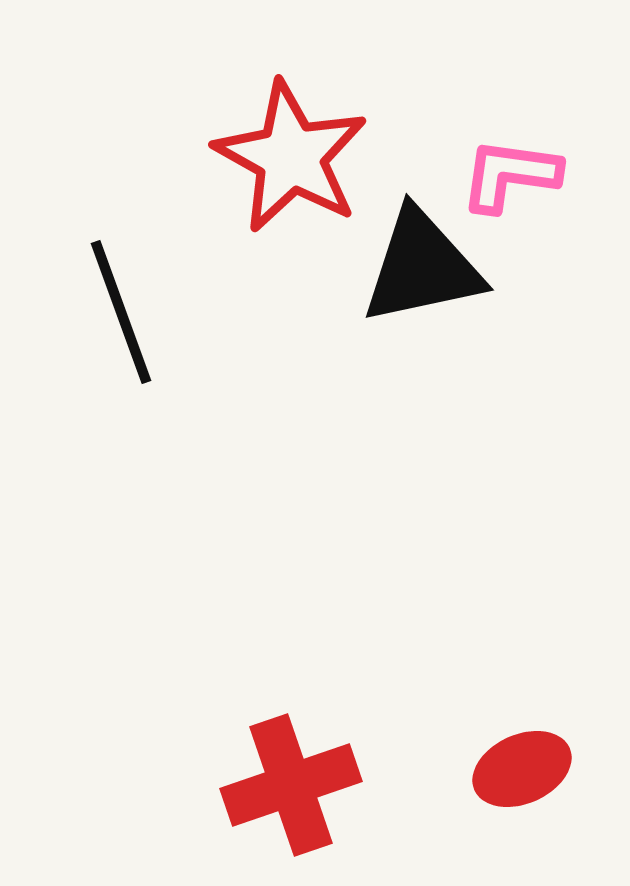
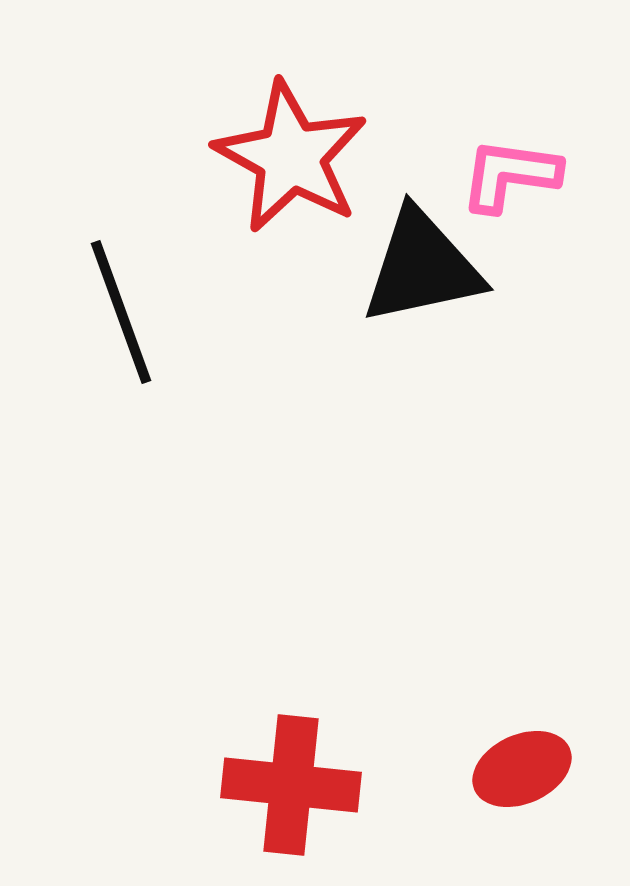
red cross: rotated 25 degrees clockwise
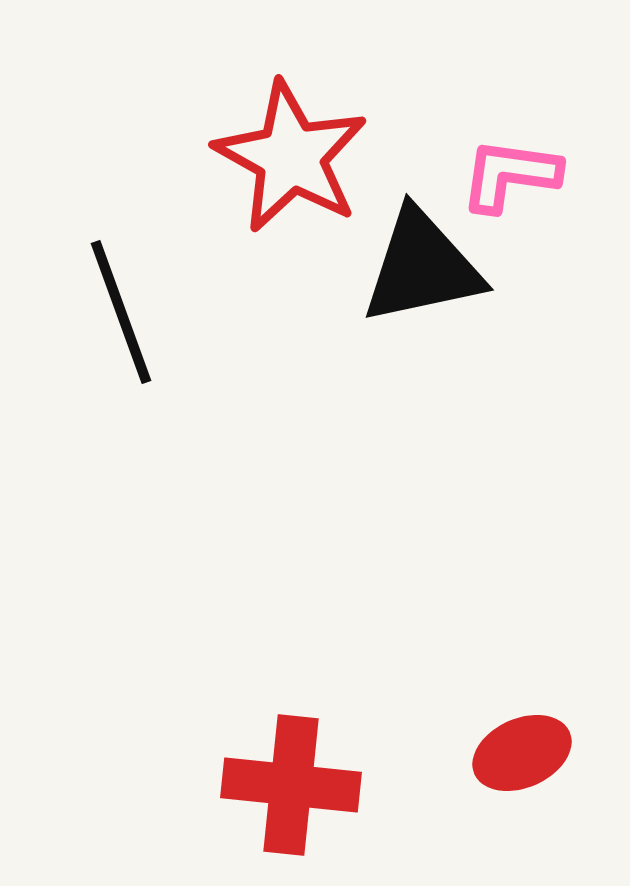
red ellipse: moved 16 px up
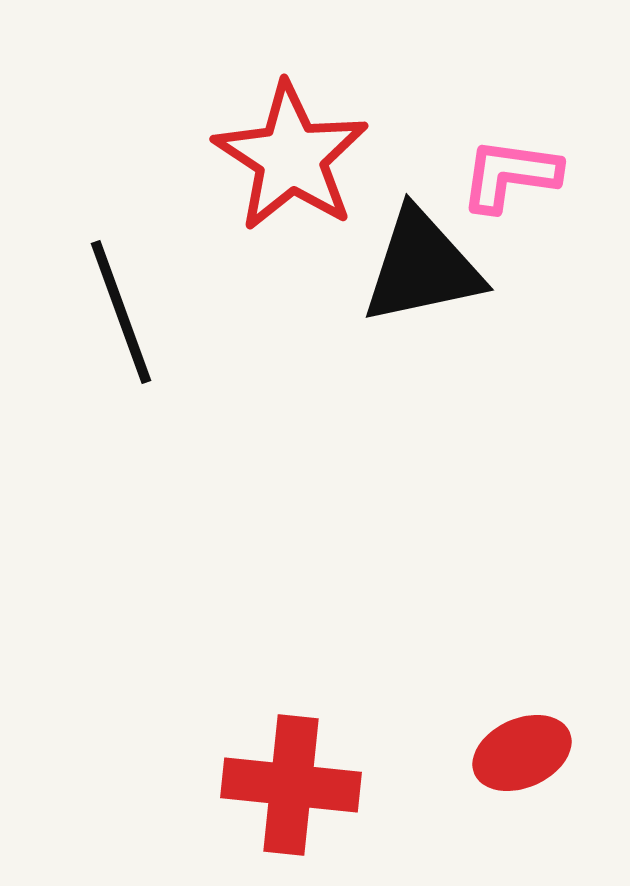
red star: rotated 4 degrees clockwise
